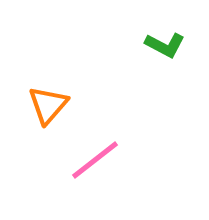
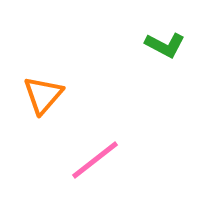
orange triangle: moved 5 px left, 10 px up
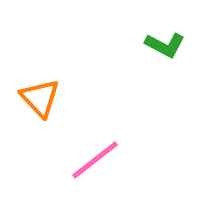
orange triangle: moved 3 px left, 3 px down; rotated 24 degrees counterclockwise
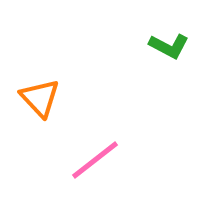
green L-shape: moved 4 px right, 1 px down
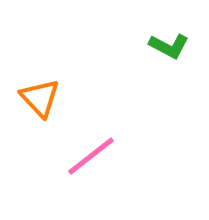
pink line: moved 4 px left, 4 px up
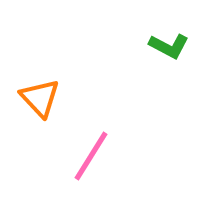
pink line: rotated 20 degrees counterclockwise
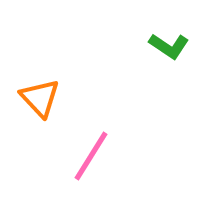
green L-shape: rotated 6 degrees clockwise
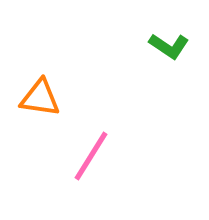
orange triangle: rotated 39 degrees counterclockwise
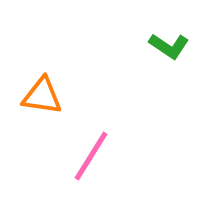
orange triangle: moved 2 px right, 2 px up
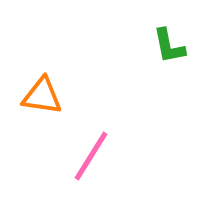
green L-shape: rotated 45 degrees clockwise
